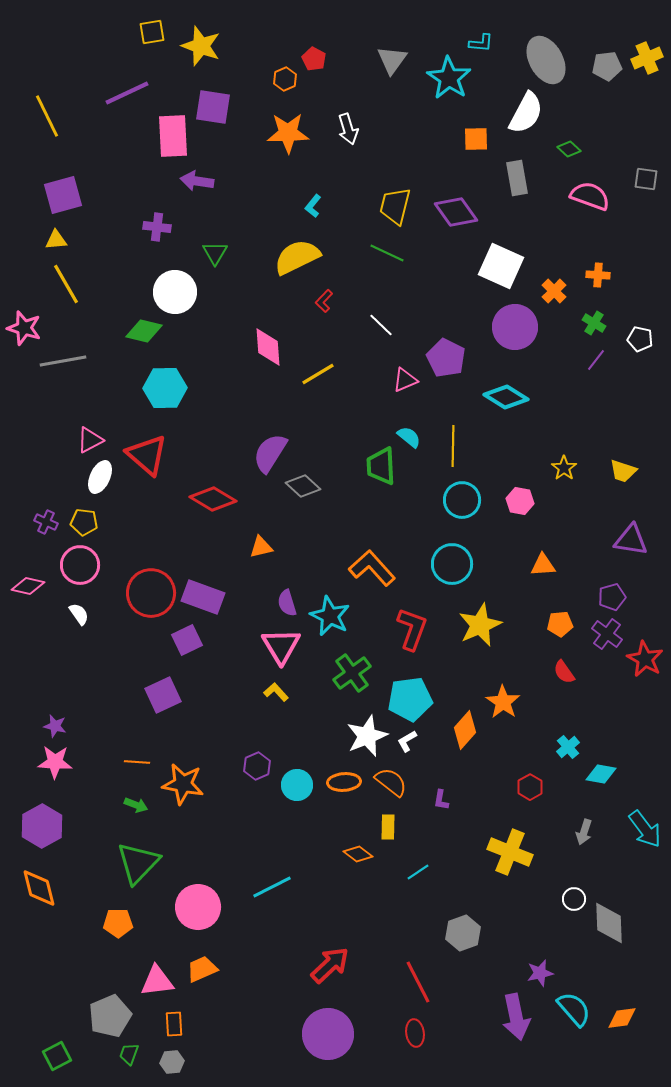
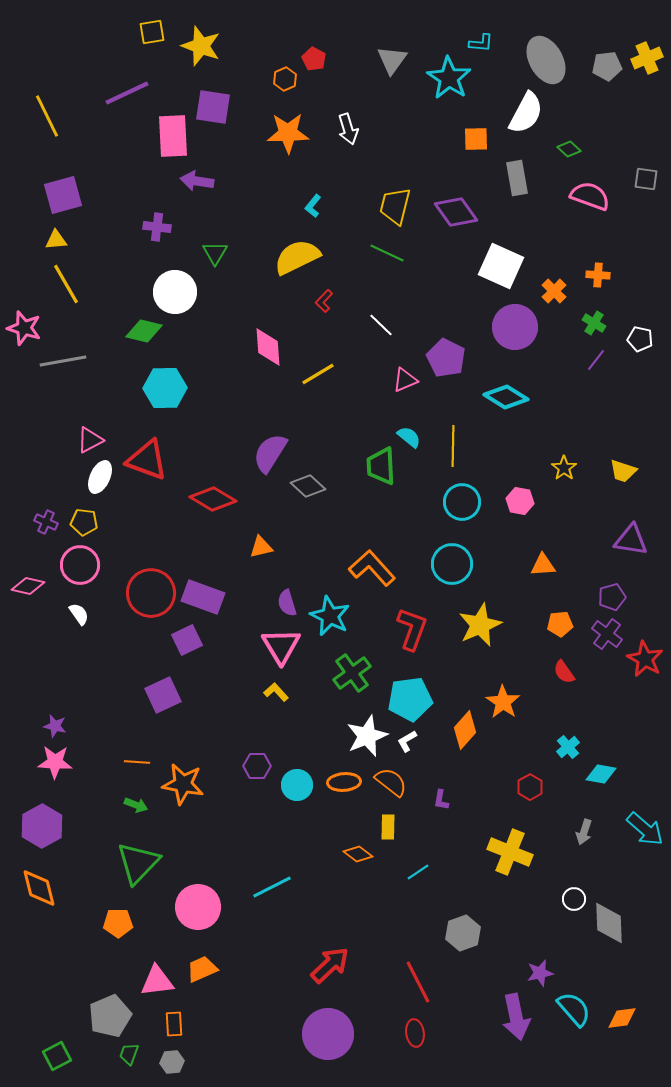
red triangle at (147, 455): moved 5 px down; rotated 21 degrees counterclockwise
gray diamond at (303, 486): moved 5 px right
cyan circle at (462, 500): moved 2 px down
purple hexagon at (257, 766): rotated 24 degrees clockwise
cyan arrow at (645, 829): rotated 12 degrees counterclockwise
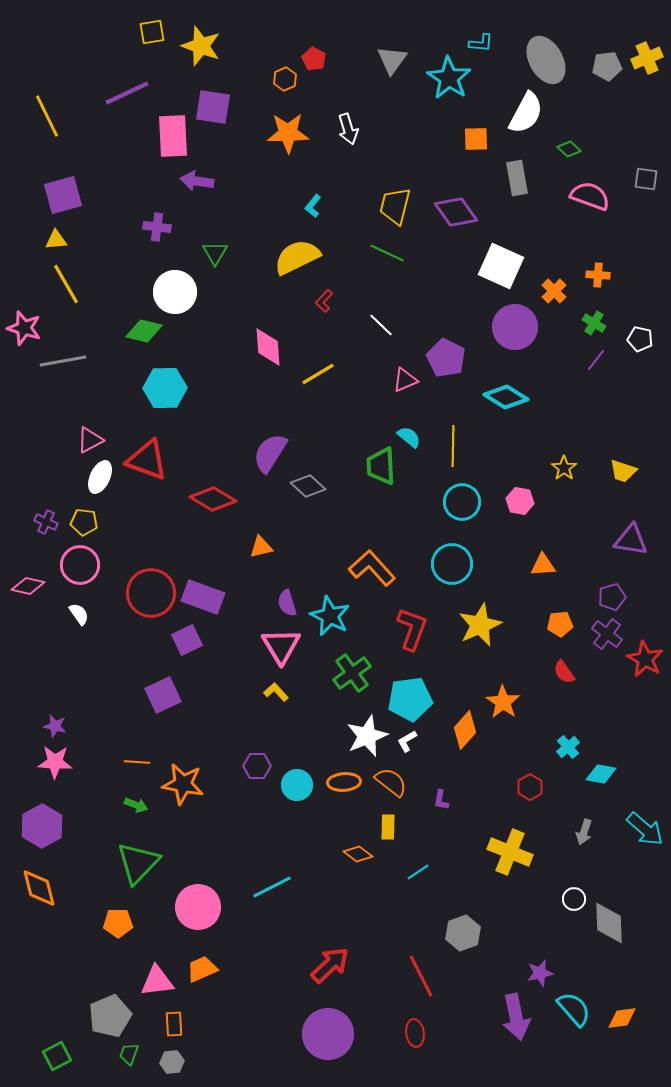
red line at (418, 982): moved 3 px right, 6 px up
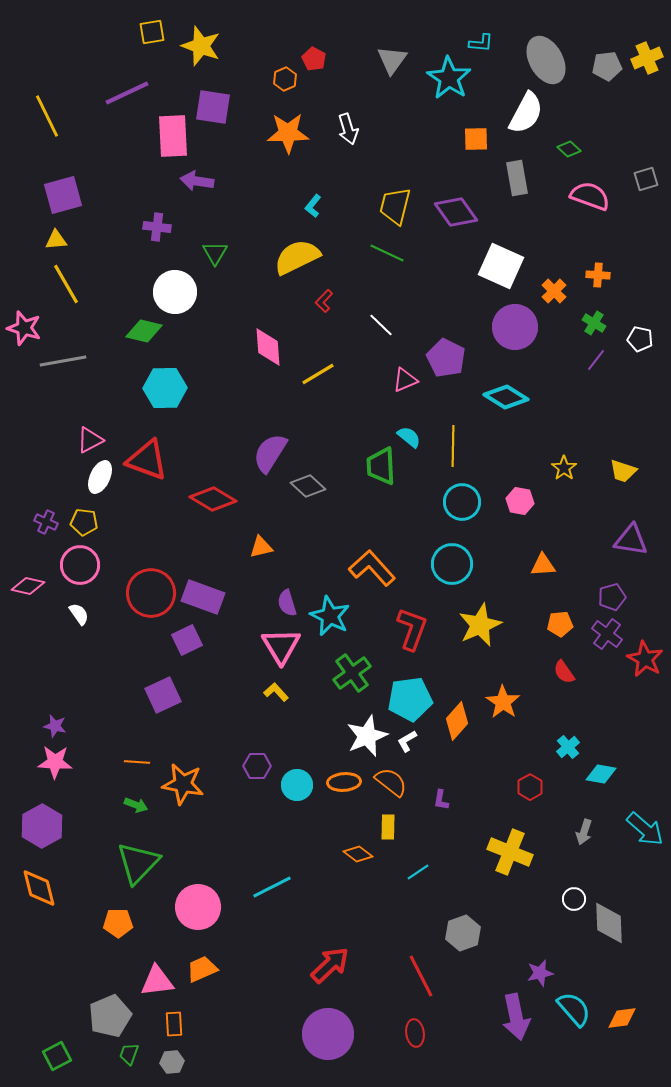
gray square at (646, 179): rotated 25 degrees counterclockwise
orange diamond at (465, 730): moved 8 px left, 9 px up
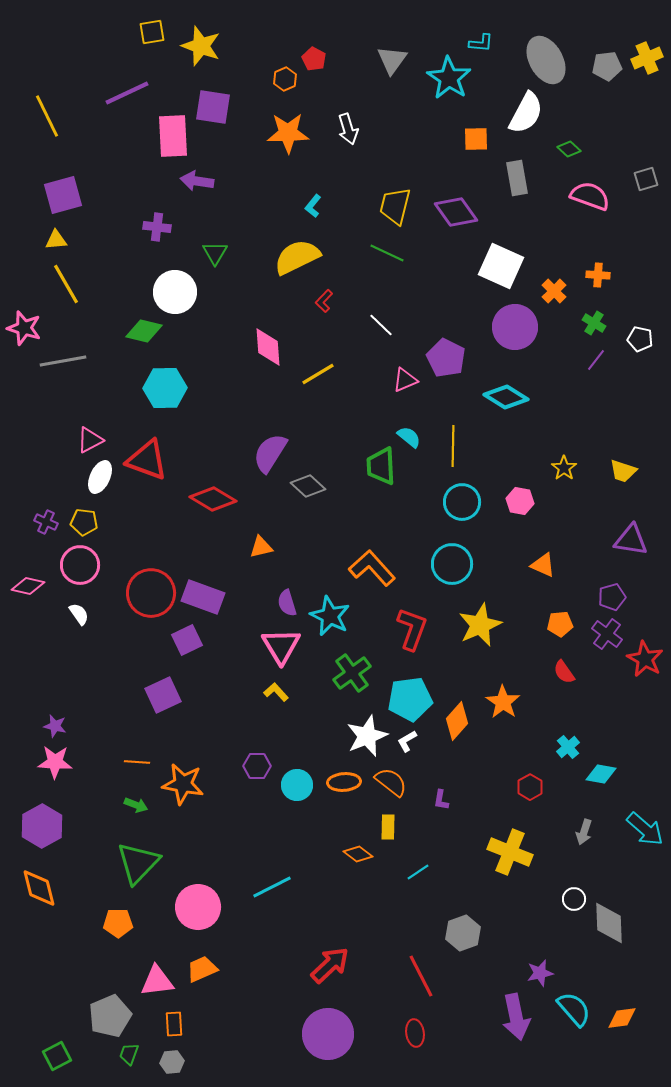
orange triangle at (543, 565): rotated 28 degrees clockwise
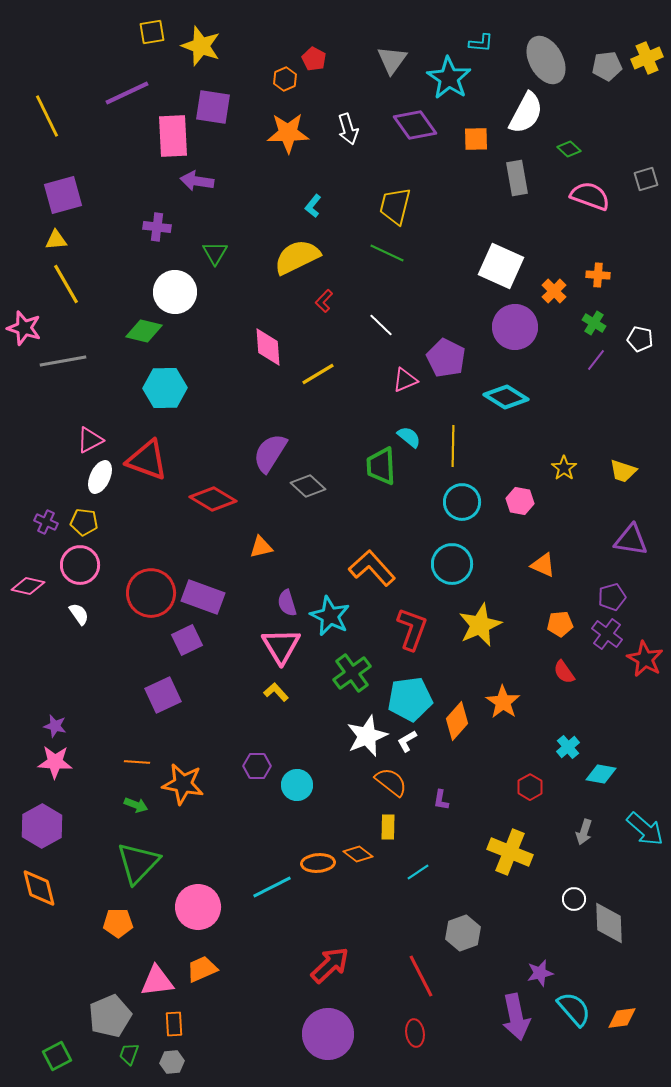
purple diamond at (456, 212): moved 41 px left, 87 px up
orange ellipse at (344, 782): moved 26 px left, 81 px down
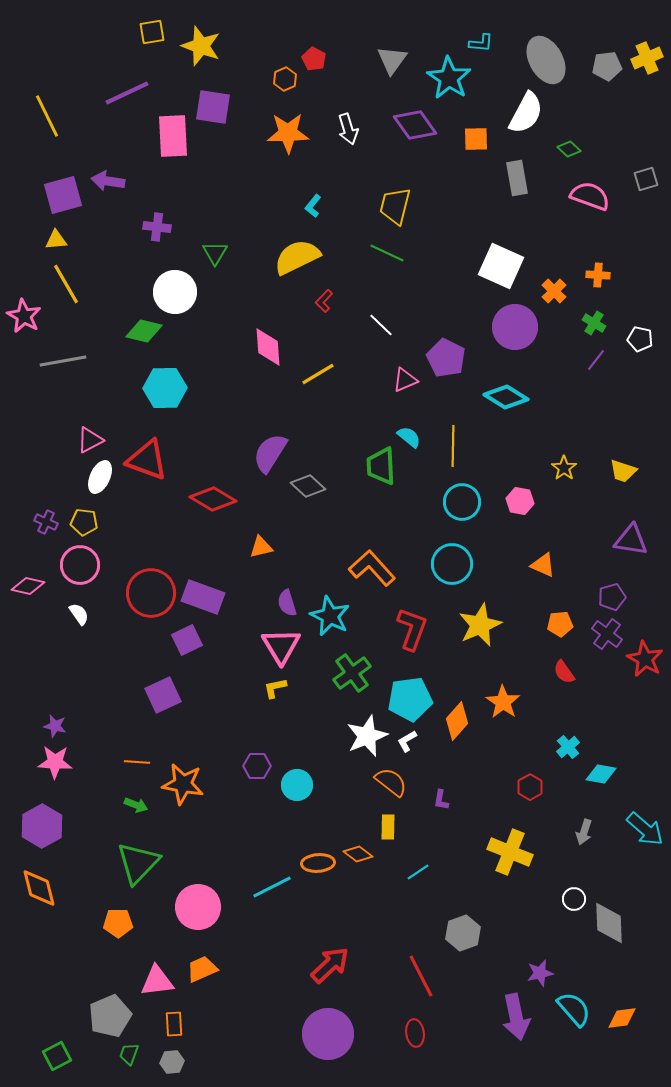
purple arrow at (197, 181): moved 89 px left
pink star at (24, 328): moved 12 px up; rotated 12 degrees clockwise
yellow L-shape at (276, 692): moved 1 px left, 4 px up; rotated 60 degrees counterclockwise
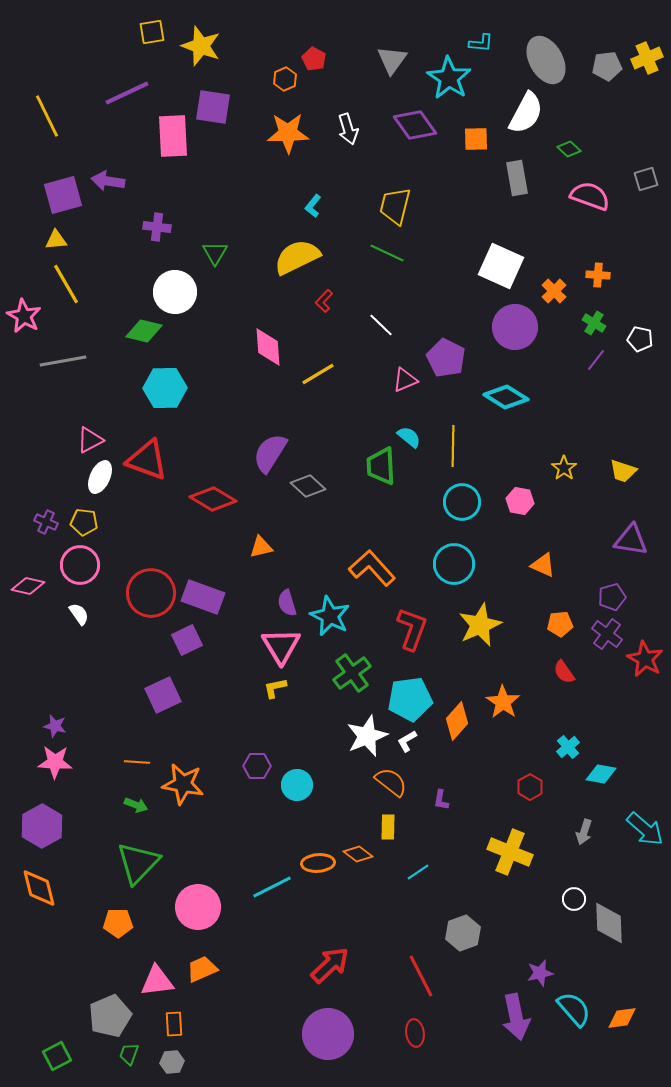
cyan circle at (452, 564): moved 2 px right
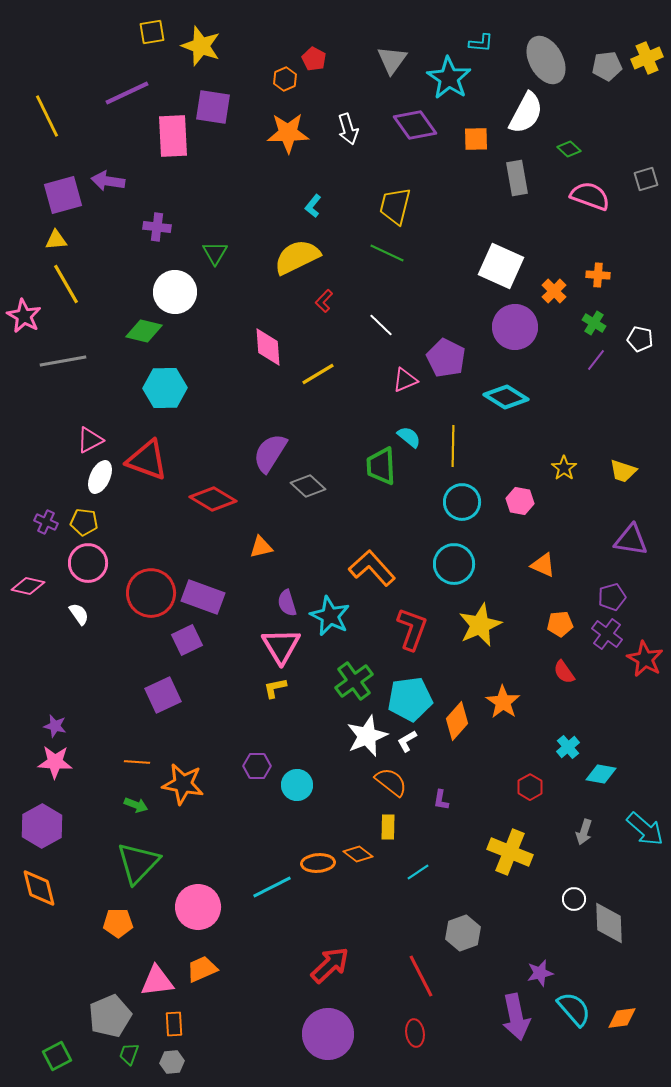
pink circle at (80, 565): moved 8 px right, 2 px up
green cross at (352, 673): moved 2 px right, 8 px down
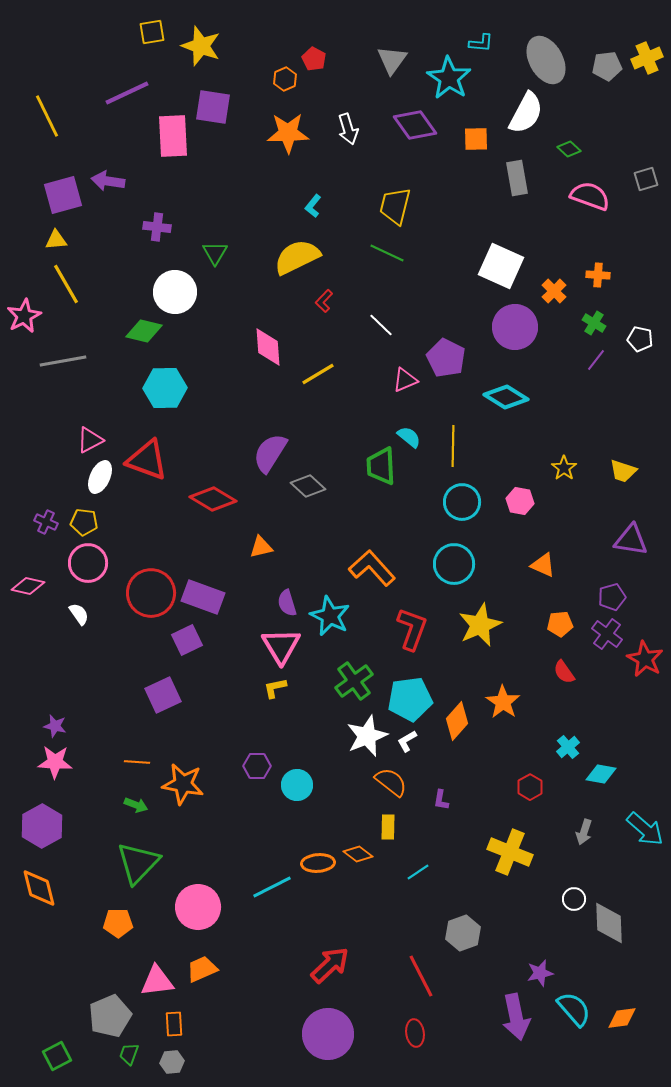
pink star at (24, 316): rotated 16 degrees clockwise
